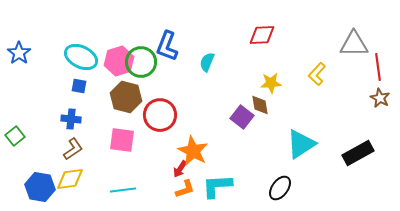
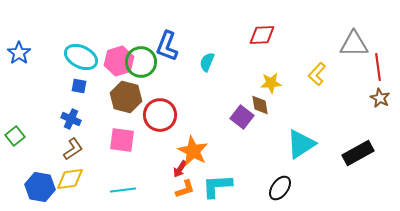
blue cross: rotated 18 degrees clockwise
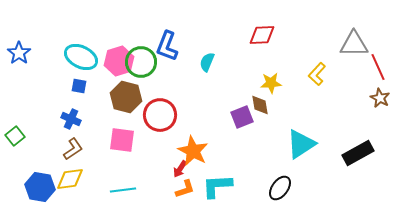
red line: rotated 16 degrees counterclockwise
purple square: rotated 30 degrees clockwise
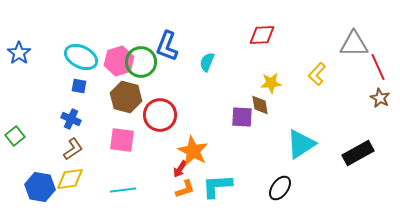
purple square: rotated 25 degrees clockwise
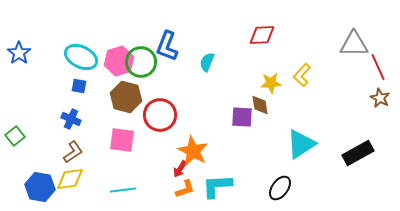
yellow L-shape: moved 15 px left, 1 px down
brown L-shape: moved 3 px down
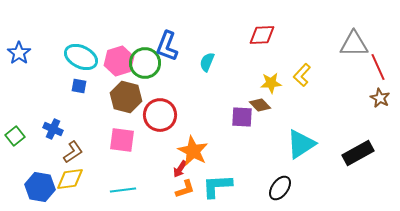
green circle: moved 4 px right, 1 px down
brown diamond: rotated 35 degrees counterclockwise
blue cross: moved 18 px left, 10 px down
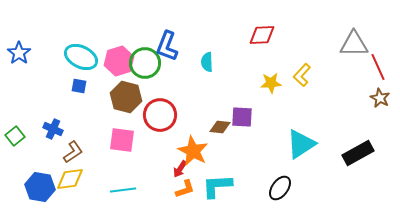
cyan semicircle: rotated 24 degrees counterclockwise
brown diamond: moved 40 px left, 22 px down; rotated 40 degrees counterclockwise
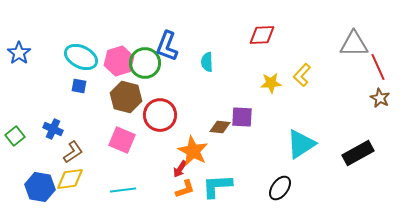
pink square: rotated 16 degrees clockwise
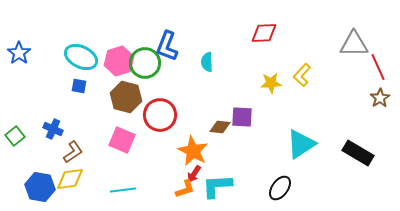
red diamond: moved 2 px right, 2 px up
brown star: rotated 12 degrees clockwise
black rectangle: rotated 60 degrees clockwise
red arrow: moved 14 px right, 5 px down
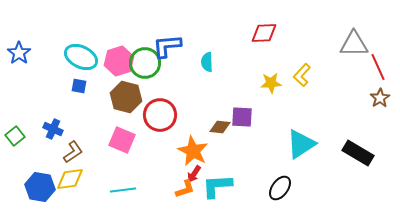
blue L-shape: rotated 64 degrees clockwise
